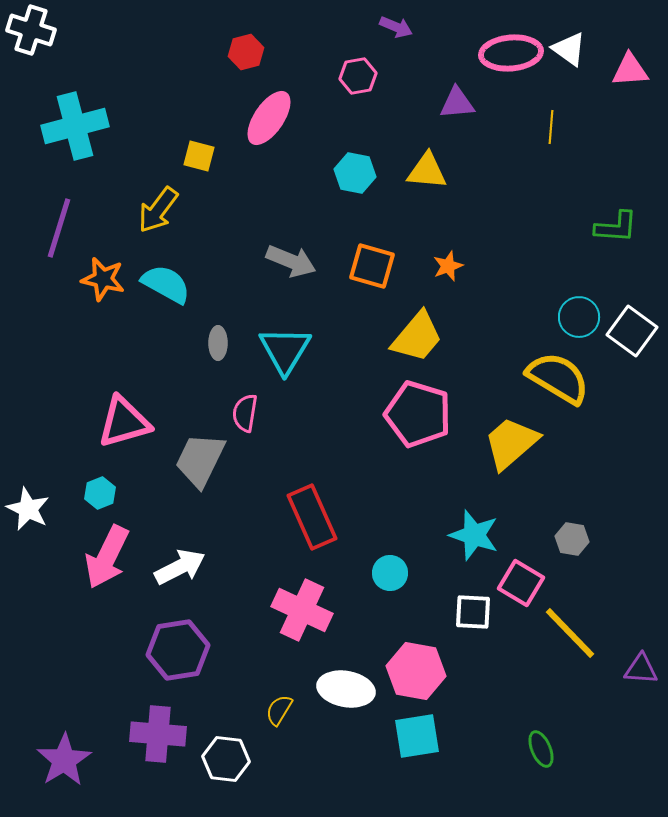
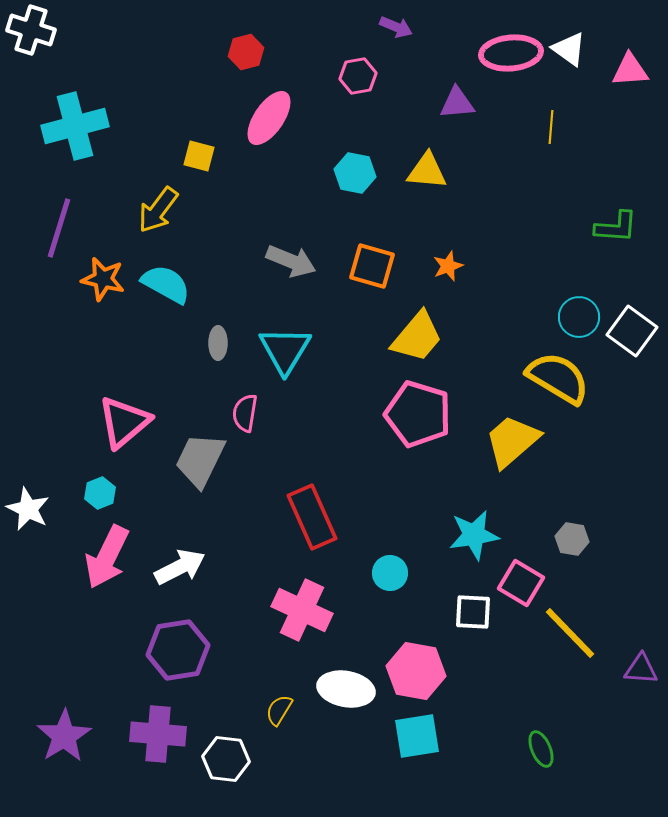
pink triangle at (124, 422): rotated 24 degrees counterclockwise
yellow trapezoid at (511, 443): moved 1 px right, 2 px up
cyan star at (474, 535): rotated 27 degrees counterclockwise
purple star at (64, 760): moved 24 px up
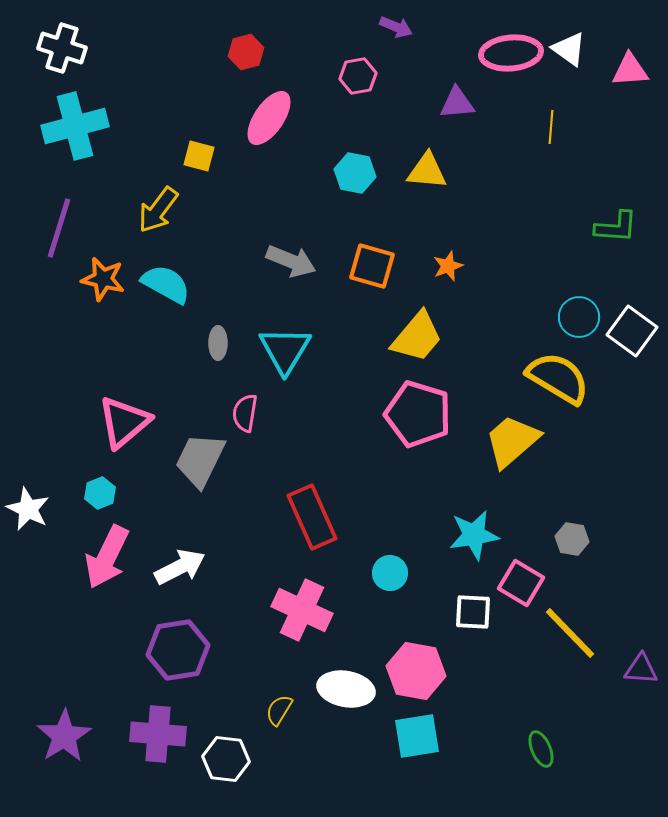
white cross at (31, 30): moved 31 px right, 18 px down
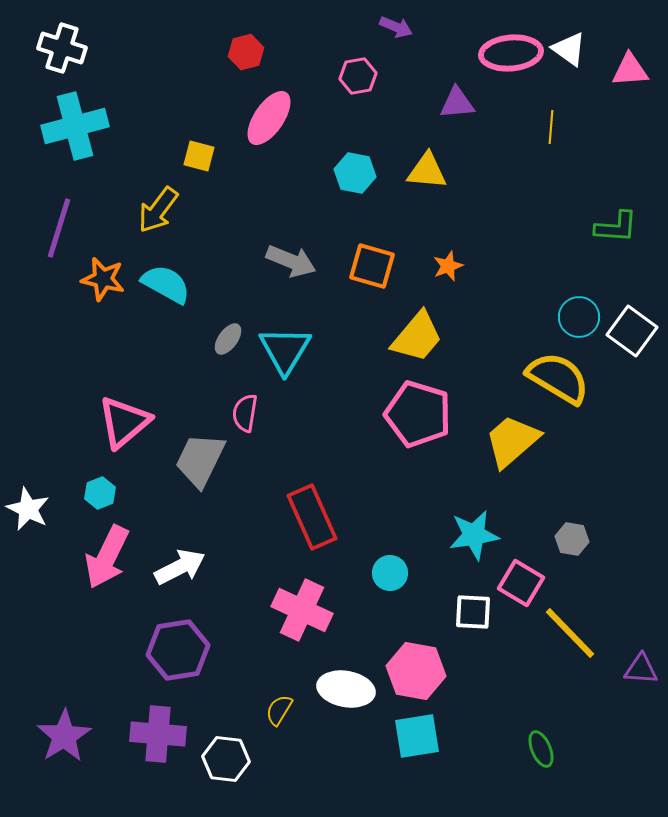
gray ellipse at (218, 343): moved 10 px right, 4 px up; rotated 36 degrees clockwise
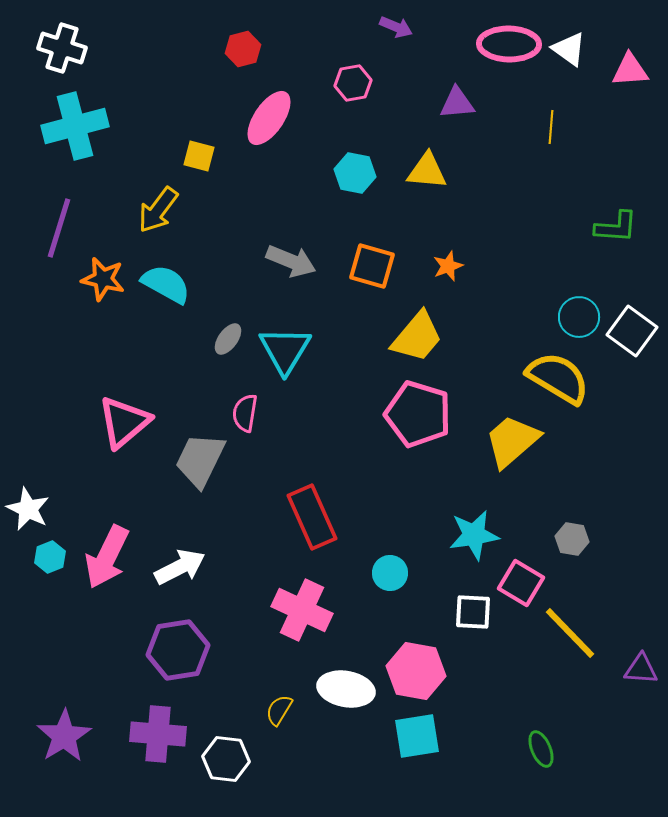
red hexagon at (246, 52): moved 3 px left, 3 px up
pink ellipse at (511, 53): moved 2 px left, 9 px up; rotated 6 degrees clockwise
pink hexagon at (358, 76): moved 5 px left, 7 px down
cyan hexagon at (100, 493): moved 50 px left, 64 px down
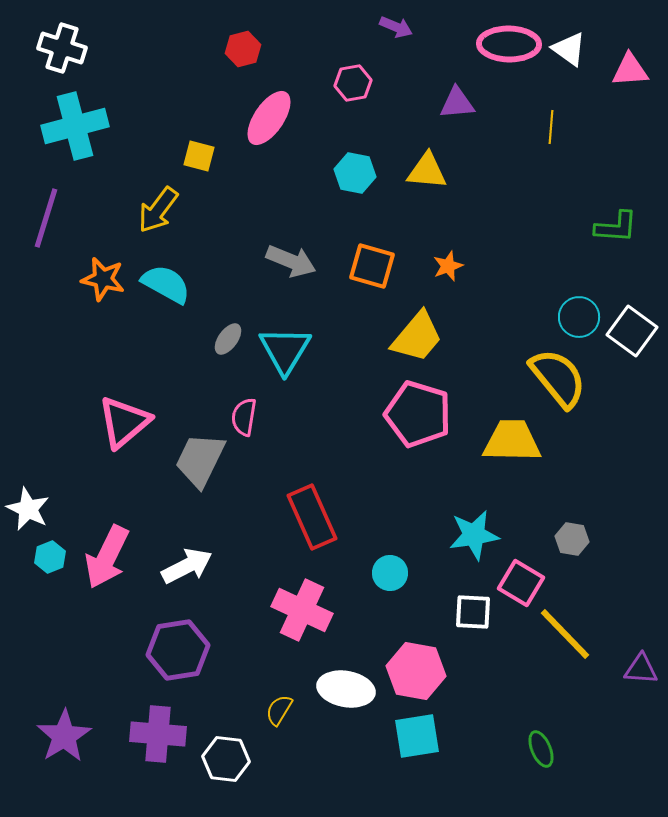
purple line at (59, 228): moved 13 px left, 10 px up
yellow semicircle at (558, 378): rotated 20 degrees clockwise
pink semicircle at (245, 413): moved 1 px left, 4 px down
yellow trapezoid at (512, 441): rotated 42 degrees clockwise
white arrow at (180, 567): moved 7 px right, 1 px up
yellow line at (570, 633): moved 5 px left, 1 px down
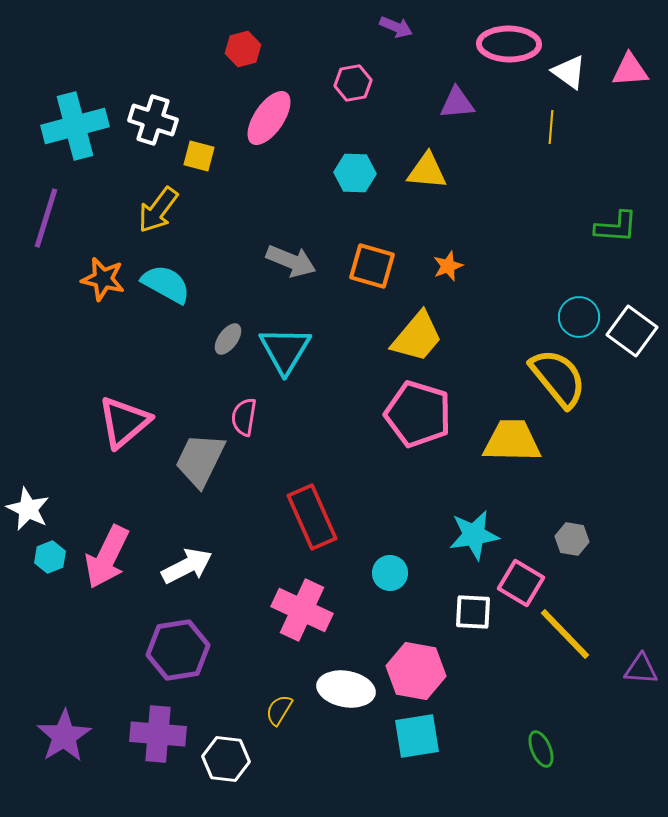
white cross at (62, 48): moved 91 px right, 72 px down
white triangle at (569, 49): moved 23 px down
cyan hexagon at (355, 173): rotated 9 degrees counterclockwise
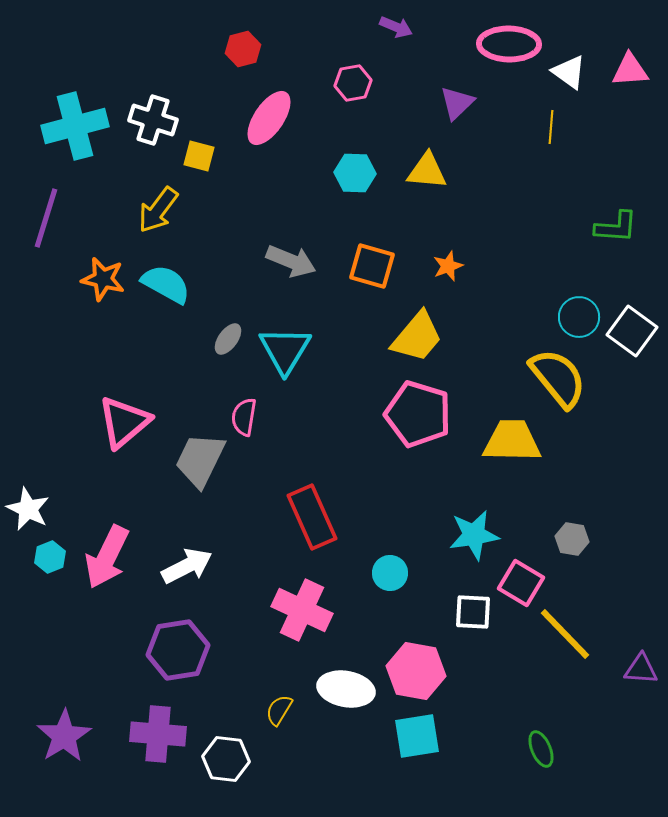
purple triangle at (457, 103): rotated 39 degrees counterclockwise
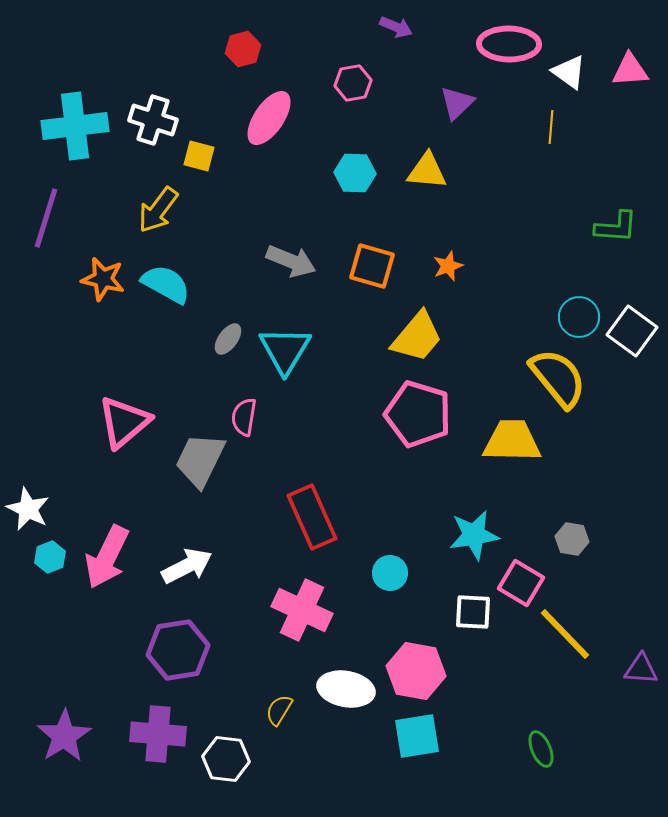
cyan cross at (75, 126): rotated 8 degrees clockwise
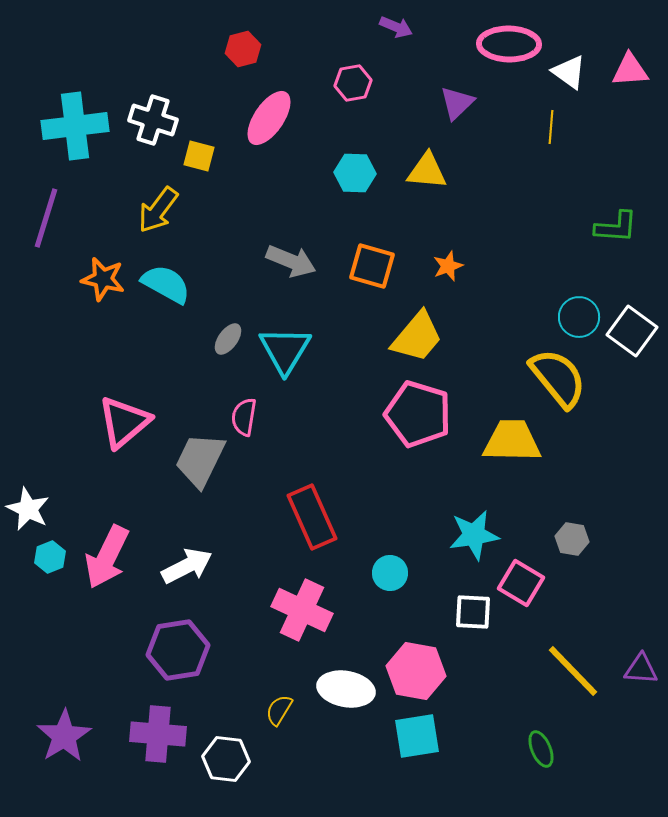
yellow line at (565, 634): moved 8 px right, 37 px down
